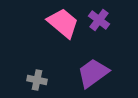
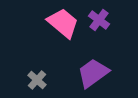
gray cross: rotated 30 degrees clockwise
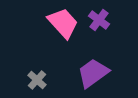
pink trapezoid: rotated 8 degrees clockwise
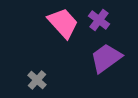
purple trapezoid: moved 13 px right, 15 px up
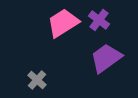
pink trapezoid: rotated 80 degrees counterclockwise
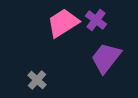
purple cross: moved 3 px left
purple trapezoid: rotated 16 degrees counterclockwise
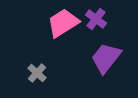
purple cross: moved 1 px up
gray cross: moved 7 px up
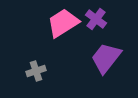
gray cross: moved 1 px left, 2 px up; rotated 30 degrees clockwise
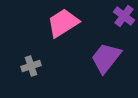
purple cross: moved 28 px right, 3 px up
gray cross: moved 5 px left, 5 px up
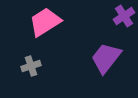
purple cross: rotated 20 degrees clockwise
pink trapezoid: moved 18 px left, 1 px up
